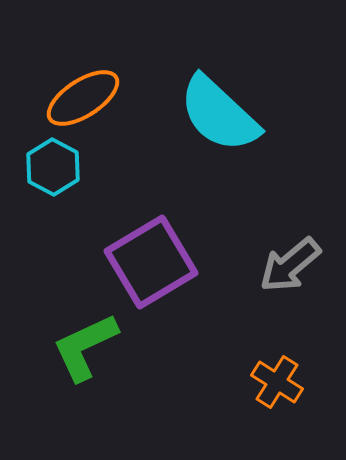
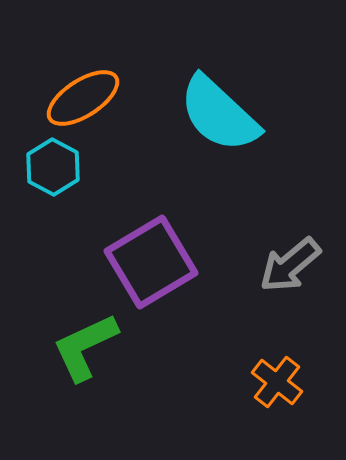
orange cross: rotated 6 degrees clockwise
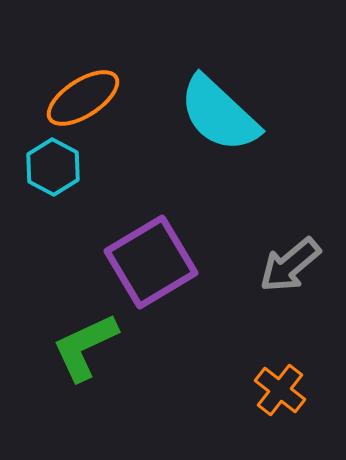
orange cross: moved 3 px right, 8 px down
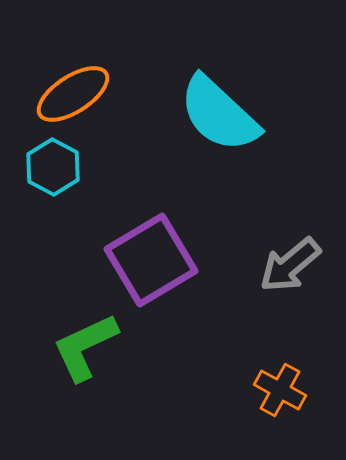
orange ellipse: moved 10 px left, 4 px up
purple square: moved 2 px up
orange cross: rotated 9 degrees counterclockwise
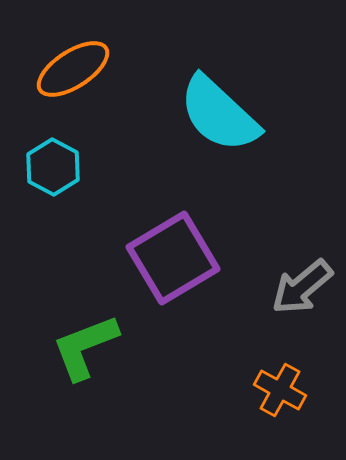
orange ellipse: moved 25 px up
purple square: moved 22 px right, 2 px up
gray arrow: moved 12 px right, 22 px down
green L-shape: rotated 4 degrees clockwise
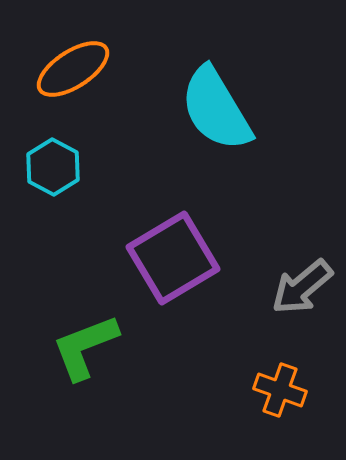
cyan semicircle: moved 3 px left, 5 px up; rotated 16 degrees clockwise
orange cross: rotated 9 degrees counterclockwise
